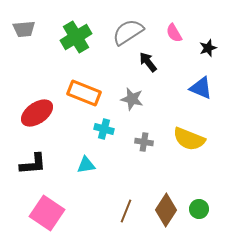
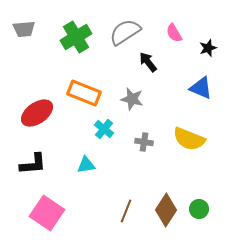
gray semicircle: moved 3 px left
cyan cross: rotated 24 degrees clockwise
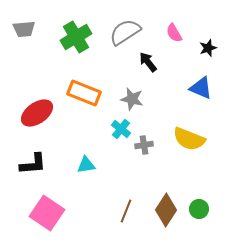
cyan cross: moved 17 px right
gray cross: moved 3 px down; rotated 18 degrees counterclockwise
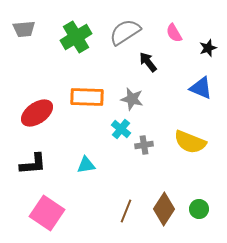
orange rectangle: moved 3 px right, 4 px down; rotated 20 degrees counterclockwise
yellow semicircle: moved 1 px right, 3 px down
brown diamond: moved 2 px left, 1 px up
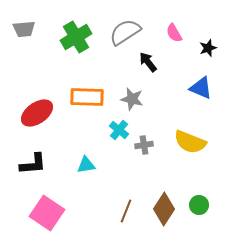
cyan cross: moved 2 px left, 1 px down
green circle: moved 4 px up
